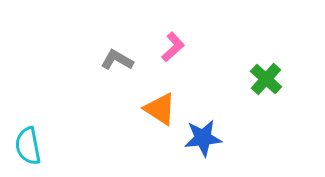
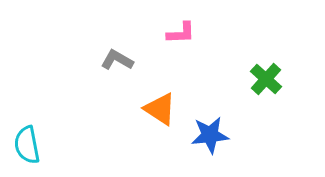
pink L-shape: moved 8 px right, 14 px up; rotated 40 degrees clockwise
blue star: moved 7 px right, 3 px up
cyan semicircle: moved 1 px left, 1 px up
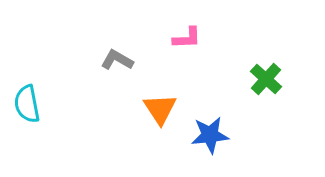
pink L-shape: moved 6 px right, 5 px down
orange triangle: rotated 24 degrees clockwise
cyan semicircle: moved 41 px up
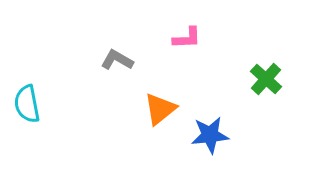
orange triangle: rotated 24 degrees clockwise
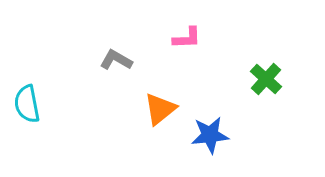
gray L-shape: moved 1 px left
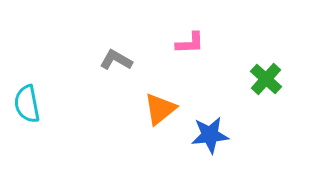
pink L-shape: moved 3 px right, 5 px down
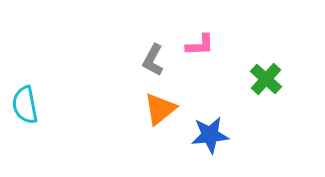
pink L-shape: moved 10 px right, 2 px down
gray L-shape: moved 37 px right; rotated 92 degrees counterclockwise
cyan semicircle: moved 2 px left, 1 px down
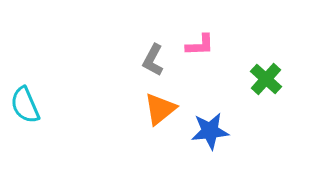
cyan semicircle: rotated 12 degrees counterclockwise
blue star: moved 4 px up
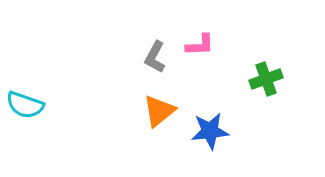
gray L-shape: moved 2 px right, 3 px up
green cross: rotated 28 degrees clockwise
cyan semicircle: rotated 48 degrees counterclockwise
orange triangle: moved 1 px left, 2 px down
